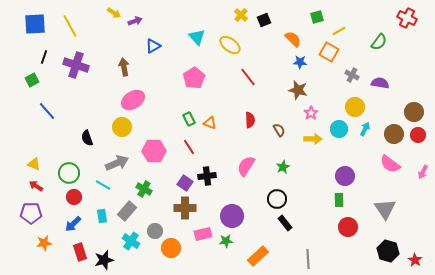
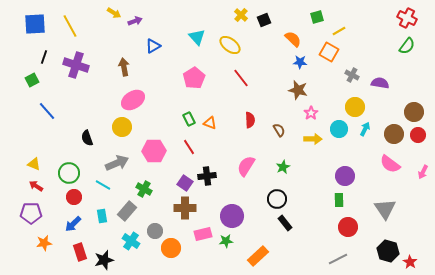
green semicircle at (379, 42): moved 28 px right, 4 px down
red line at (248, 77): moved 7 px left, 1 px down
gray line at (308, 259): moved 30 px right; rotated 66 degrees clockwise
red star at (415, 260): moved 5 px left, 2 px down
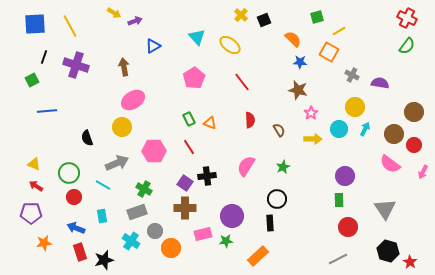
red line at (241, 78): moved 1 px right, 4 px down
blue line at (47, 111): rotated 54 degrees counterclockwise
red circle at (418, 135): moved 4 px left, 10 px down
gray rectangle at (127, 211): moved 10 px right, 1 px down; rotated 30 degrees clockwise
black rectangle at (285, 223): moved 15 px left; rotated 35 degrees clockwise
blue arrow at (73, 224): moved 3 px right, 4 px down; rotated 66 degrees clockwise
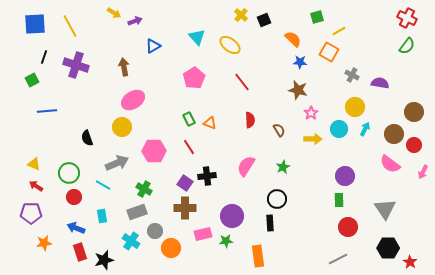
black hexagon at (388, 251): moved 3 px up; rotated 15 degrees counterclockwise
orange rectangle at (258, 256): rotated 55 degrees counterclockwise
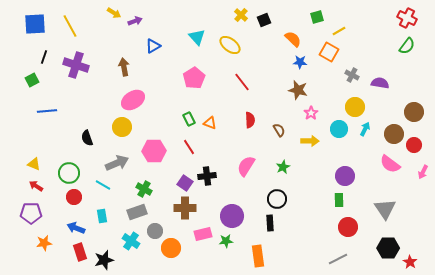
yellow arrow at (313, 139): moved 3 px left, 2 px down
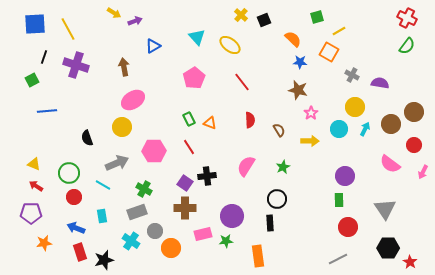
yellow line at (70, 26): moved 2 px left, 3 px down
brown circle at (394, 134): moved 3 px left, 10 px up
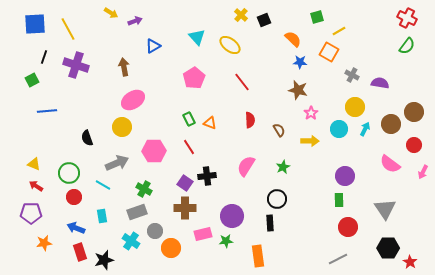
yellow arrow at (114, 13): moved 3 px left
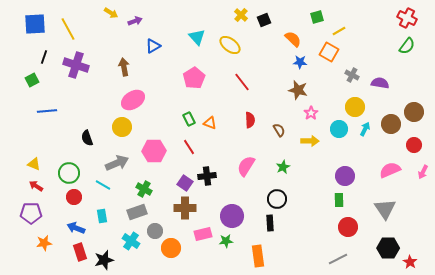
pink semicircle at (390, 164): moved 6 px down; rotated 120 degrees clockwise
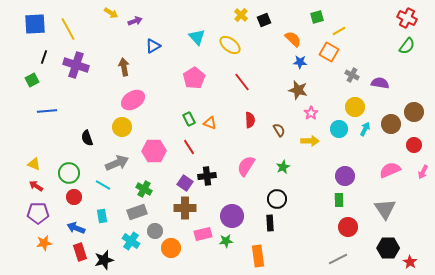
purple pentagon at (31, 213): moved 7 px right
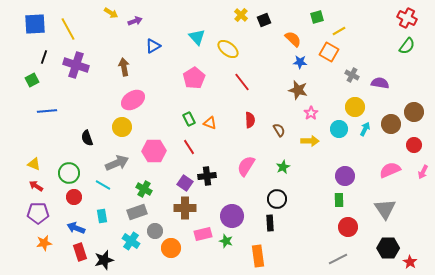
yellow ellipse at (230, 45): moved 2 px left, 4 px down
green star at (226, 241): rotated 24 degrees clockwise
